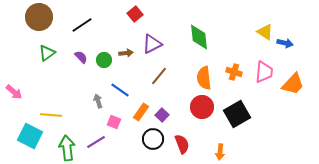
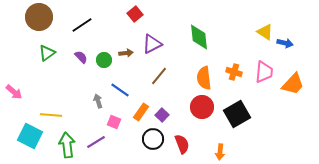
green arrow: moved 3 px up
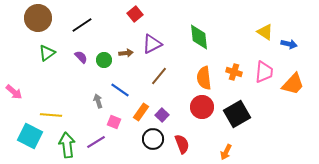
brown circle: moved 1 px left, 1 px down
blue arrow: moved 4 px right, 1 px down
orange arrow: moved 6 px right; rotated 21 degrees clockwise
